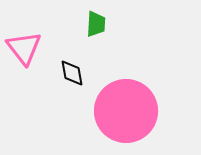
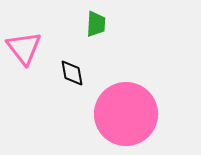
pink circle: moved 3 px down
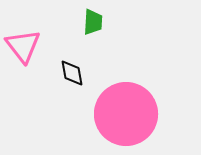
green trapezoid: moved 3 px left, 2 px up
pink triangle: moved 1 px left, 2 px up
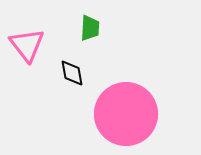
green trapezoid: moved 3 px left, 6 px down
pink triangle: moved 4 px right, 1 px up
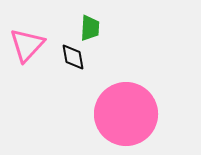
pink triangle: rotated 21 degrees clockwise
black diamond: moved 1 px right, 16 px up
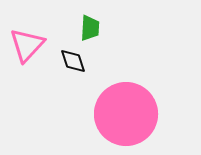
black diamond: moved 4 px down; rotated 8 degrees counterclockwise
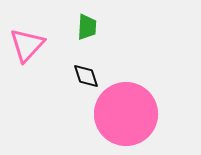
green trapezoid: moved 3 px left, 1 px up
black diamond: moved 13 px right, 15 px down
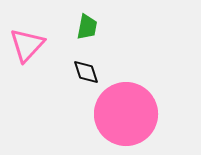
green trapezoid: rotated 8 degrees clockwise
black diamond: moved 4 px up
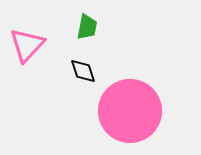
black diamond: moved 3 px left, 1 px up
pink circle: moved 4 px right, 3 px up
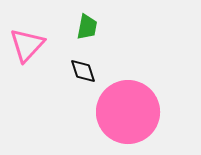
pink circle: moved 2 px left, 1 px down
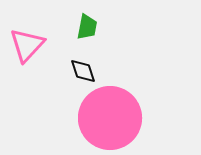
pink circle: moved 18 px left, 6 px down
